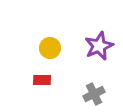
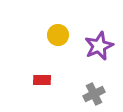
yellow circle: moved 8 px right, 13 px up
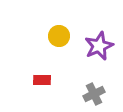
yellow circle: moved 1 px right, 1 px down
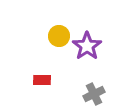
purple star: moved 12 px left; rotated 12 degrees counterclockwise
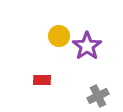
gray cross: moved 4 px right, 2 px down
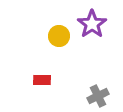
purple star: moved 5 px right, 22 px up
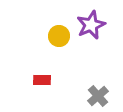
purple star: moved 1 px left, 1 px down; rotated 12 degrees clockwise
gray cross: rotated 15 degrees counterclockwise
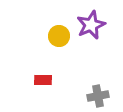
red rectangle: moved 1 px right
gray cross: rotated 30 degrees clockwise
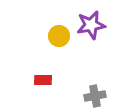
purple star: rotated 12 degrees clockwise
gray cross: moved 3 px left
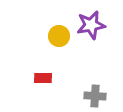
red rectangle: moved 2 px up
gray cross: rotated 15 degrees clockwise
